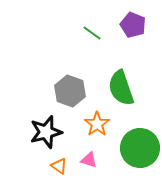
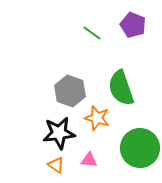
orange star: moved 6 px up; rotated 20 degrees counterclockwise
black star: moved 13 px right, 1 px down; rotated 8 degrees clockwise
pink triangle: rotated 12 degrees counterclockwise
orange triangle: moved 3 px left, 1 px up
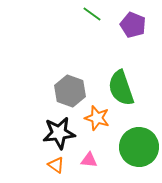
green line: moved 19 px up
green circle: moved 1 px left, 1 px up
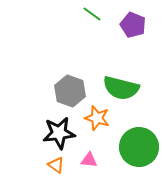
green semicircle: rotated 57 degrees counterclockwise
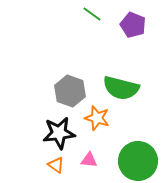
green circle: moved 1 px left, 14 px down
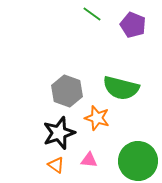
gray hexagon: moved 3 px left
black star: rotated 12 degrees counterclockwise
